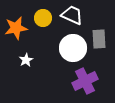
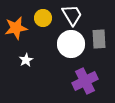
white trapezoid: rotated 35 degrees clockwise
white circle: moved 2 px left, 4 px up
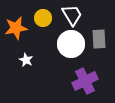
white star: rotated 16 degrees counterclockwise
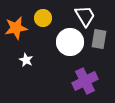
white trapezoid: moved 13 px right, 1 px down
gray rectangle: rotated 12 degrees clockwise
white circle: moved 1 px left, 2 px up
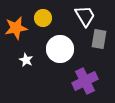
white circle: moved 10 px left, 7 px down
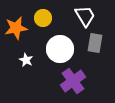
gray rectangle: moved 4 px left, 4 px down
purple cross: moved 12 px left; rotated 10 degrees counterclockwise
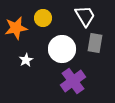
white circle: moved 2 px right
white star: rotated 16 degrees clockwise
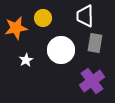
white trapezoid: rotated 150 degrees counterclockwise
white circle: moved 1 px left, 1 px down
purple cross: moved 19 px right
